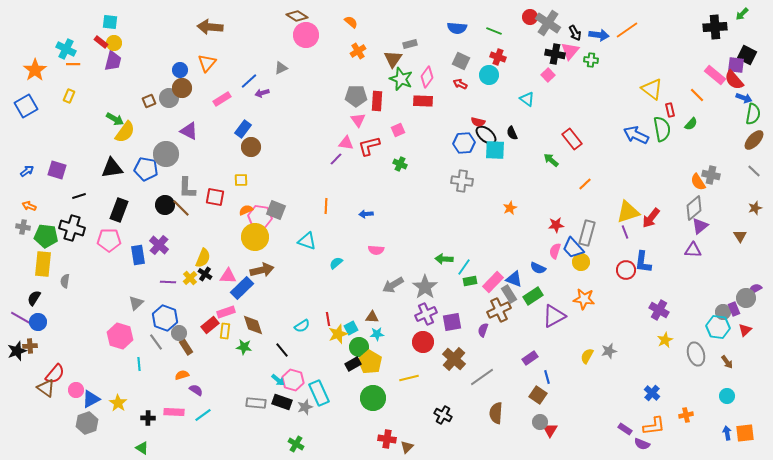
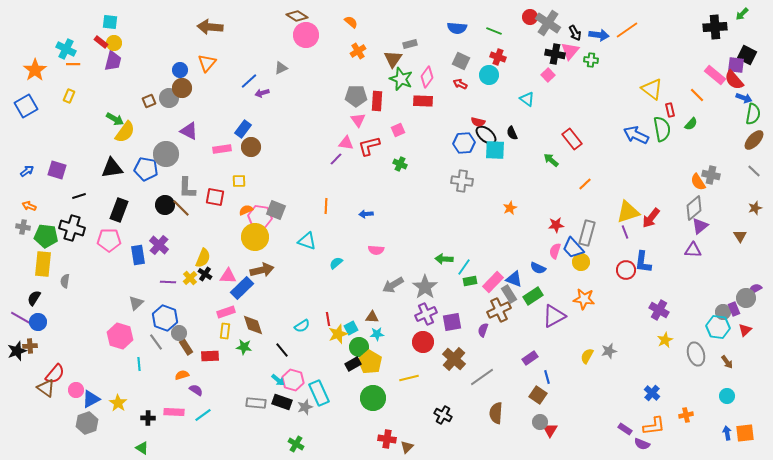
pink rectangle at (222, 99): moved 50 px down; rotated 24 degrees clockwise
yellow square at (241, 180): moved 2 px left, 1 px down
red rectangle at (210, 325): moved 31 px down; rotated 36 degrees clockwise
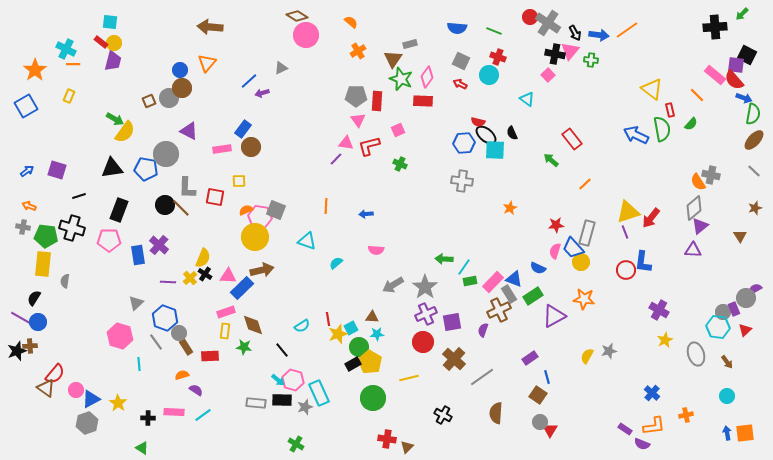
black rectangle at (282, 402): moved 2 px up; rotated 18 degrees counterclockwise
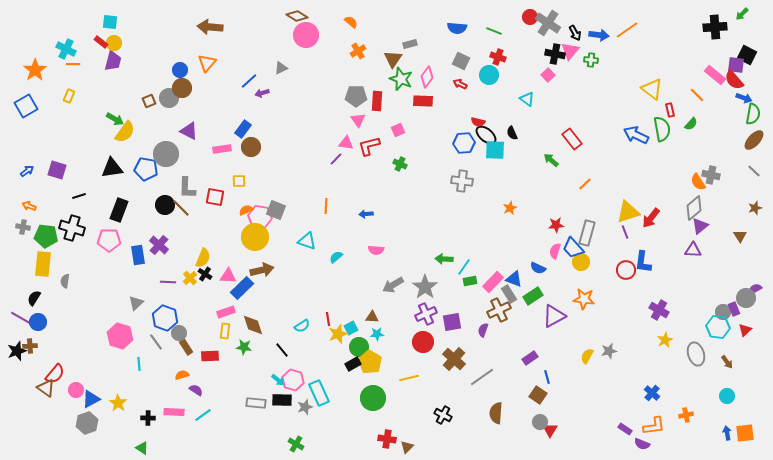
cyan semicircle at (336, 263): moved 6 px up
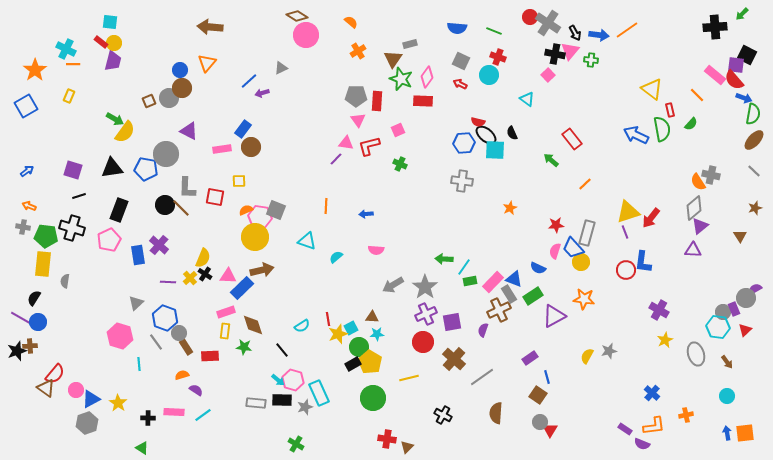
purple square at (57, 170): moved 16 px right
pink pentagon at (109, 240): rotated 25 degrees counterclockwise
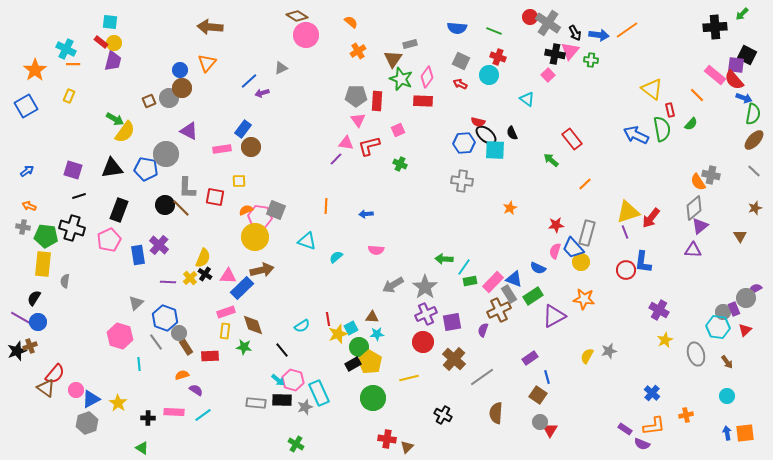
brown cross at (30, 346): rotated 16 degrees counterclockwise
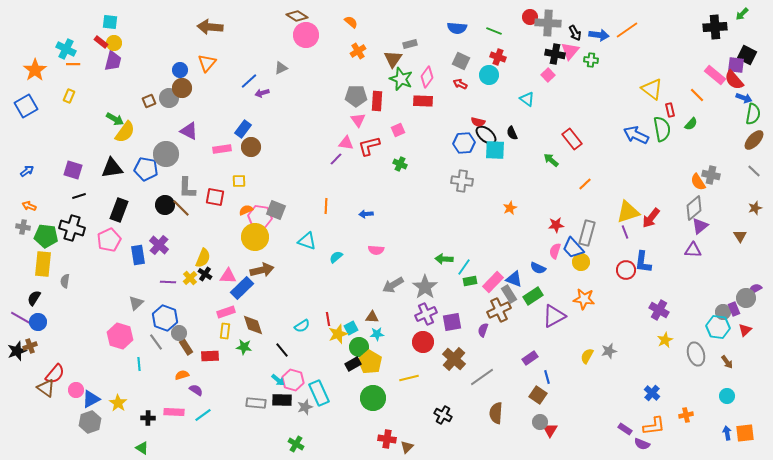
gray cross at (548, 23): rotated 30 degrees counterclockwise
gray hexagon at (87, 423): moved 3 px right, 1 px up
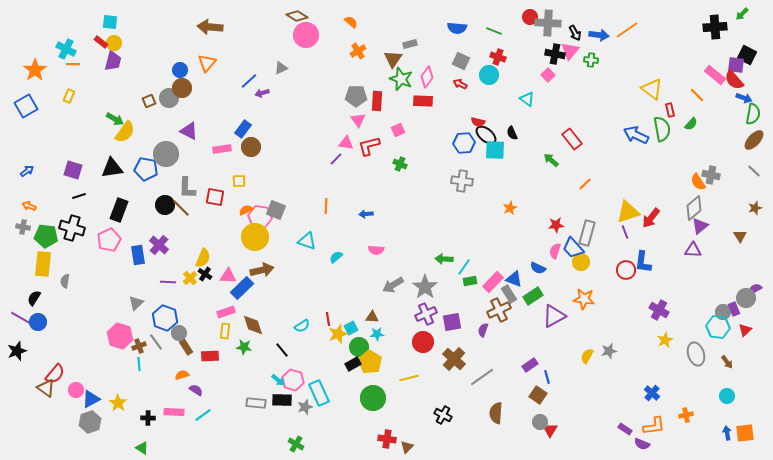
brown cross at (30, 346): moved 109 px right
purple rectangle at (530, 358): moved 7 px down
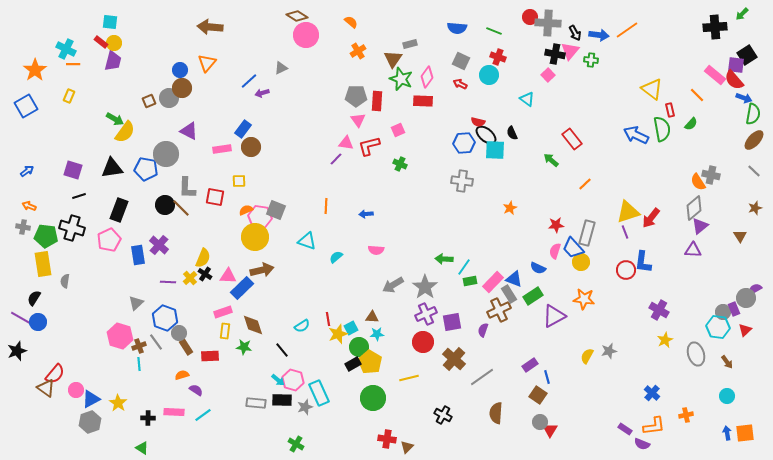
black square at (747, 55): rotated 30 degrees clockwise
yellow rectangle at (43, 264): rotated 15 degrees counterclockwise
pink rectangle at (226, 312): moved 3 px left
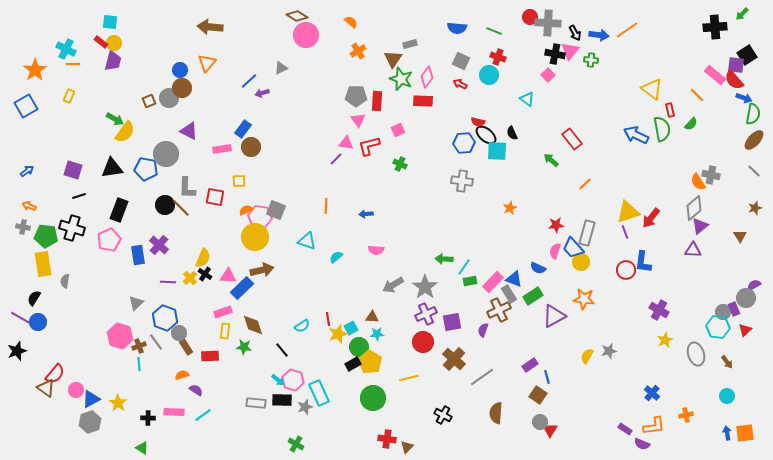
cyan square at (495, 150): moved 2 px right, 1 px down
purple semicircle at (755, 289): moved 1 px left, 4 px up
